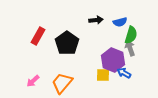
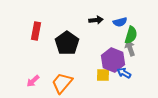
red rectangle: moved 2 px left, 5 px up; rotated 18 degrees counterclockwise
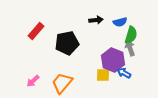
red rectangle: rotated 30 degrees clockwise
black pentagon: rotated 25 degrees clockwise
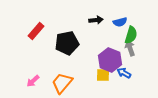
purple hexagon: moved 3 px left
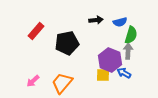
gray arrow: moved 2 px left, 3 px down; rotated 21 degrees clockwise
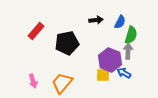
blue semicircle: rotated 48 degrees counterclockwise
pink arrow: rotated 64 degrees counterclockwise
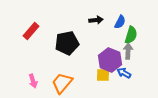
red rectangle: moved 5 px left
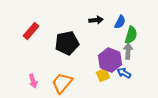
yellow square: rotated 24 degrees counterclockwise
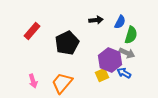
red rectangle: moved 1 px right
black pentagon: rotated 15 degrees counterclockwise
gray arrow: moved 1 px left, 2 px down; rotated 112 degrees clockwise
yellow square: moved 1 px left
